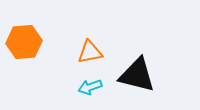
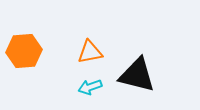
orange hexagon: moved 9 px down
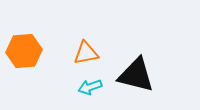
orange triangle: moved 4 px left, 1 px down
black triangle: moved 1 px left
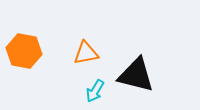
orange hexagon: rotated 16 degrees clockwise
cyan arrow: moved 5 px right, 4 px down; rotated 40 degrees counterclockwise
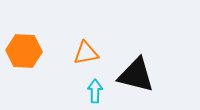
orange hexagon: rotated 8 degrees counterclockwise
cyan arrow: rotated 150 degrees clockwise
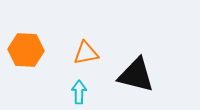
orange hexagon: moved 2 px right, 1 px up
cyan arrow: moved 16 px left, 1 px down
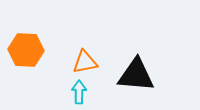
orange triangle: moved 1 px left, 9 px down
black triangle: rotated 9 degrees counterclockwise
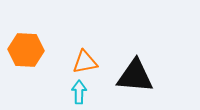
black triangle: moved 1 px left, 1 px down
